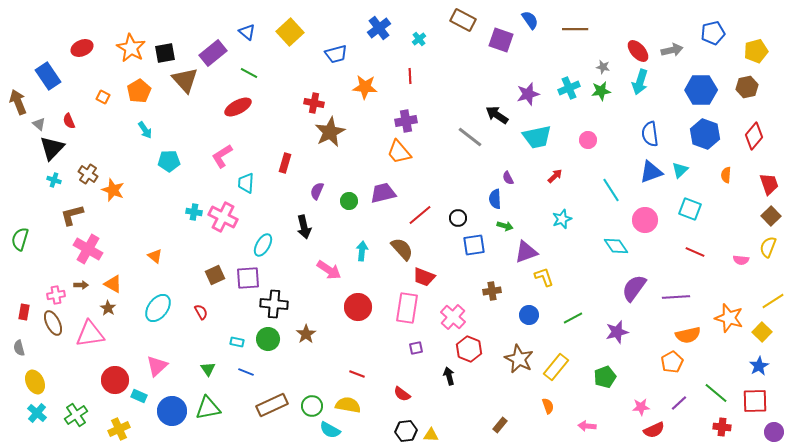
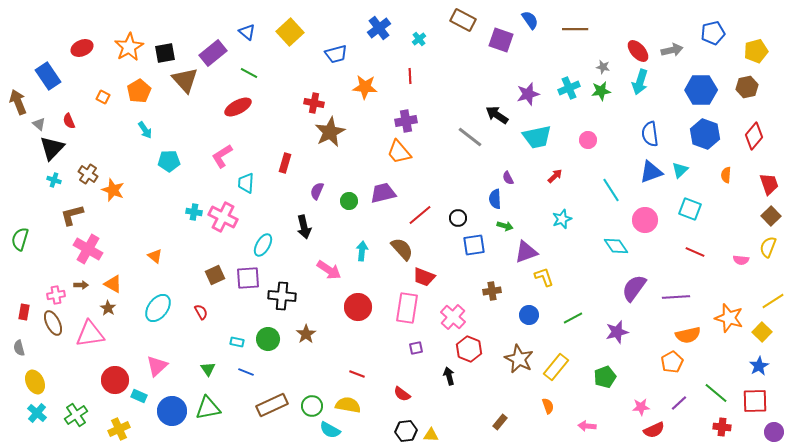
orange star at (131, 48): moved 2 px left, 1 px up; rotated 12 degrees clockwise
black cross at (274, 304): moved 8 px right, 8 px up
brown rectangle at (500, 425): moved 3 px up
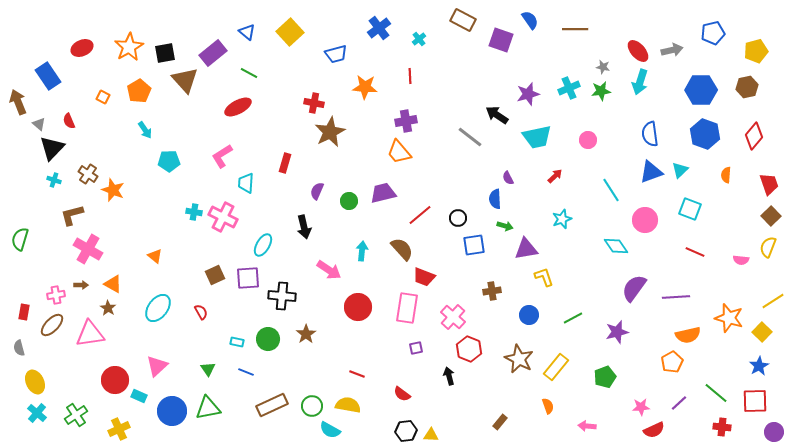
purple triangle at (526, 252): moved 3 px up; rotated 10 degrees clockwise
brown ellipse at (53, 323): moved 1 px left, 2 px down; rotated 70 degrees clockwise
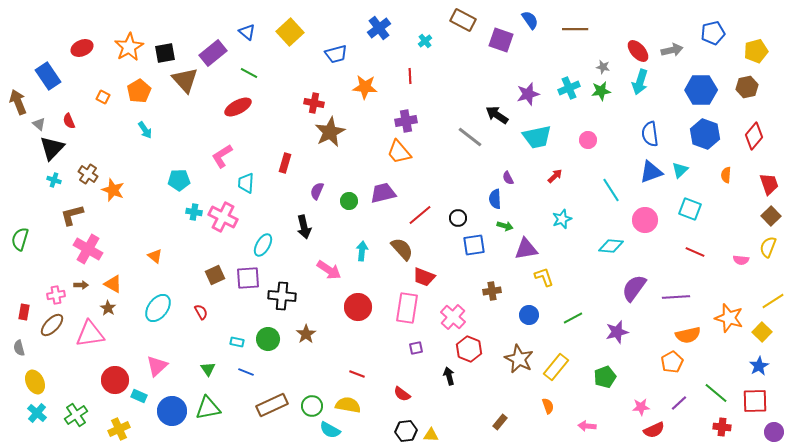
cyan cross at (419, 39): moved 6 px right, 2 px down
cyan pentagon at (169, 161): moved 10 px right, 19 px down
cyan diamond at (616, 246): moved 5 px left; rotated 50 degrees counterclockwise
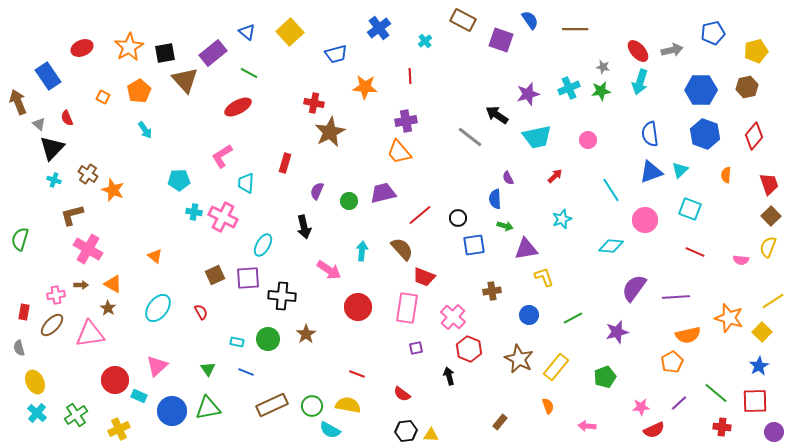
red semicircle at (69, 121): moved 2 px left, 3 px up
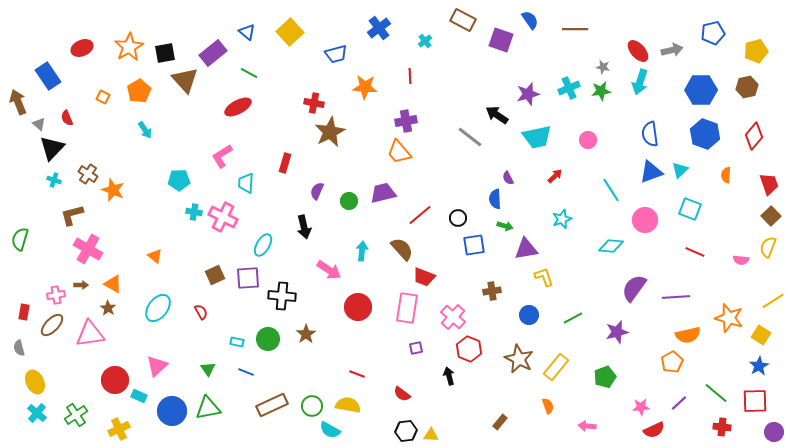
yellow square at (762, 332): moved 1 px left, 3 px down; rotated 12 degrees counterclockwise
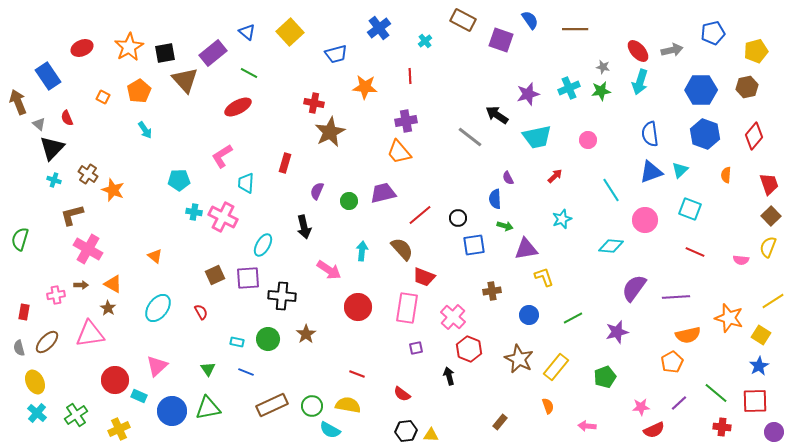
brown ellipse at (52, 325): moved 5 px left, 17 px down
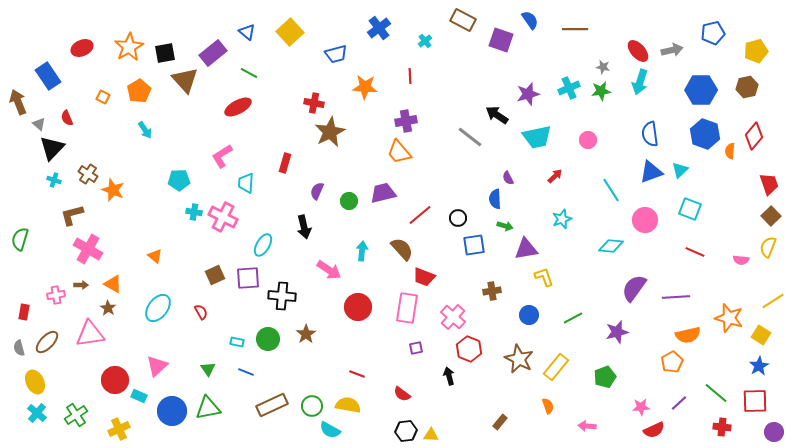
orange semicircle at (726, 175): moved 4 px right, 24 px up
